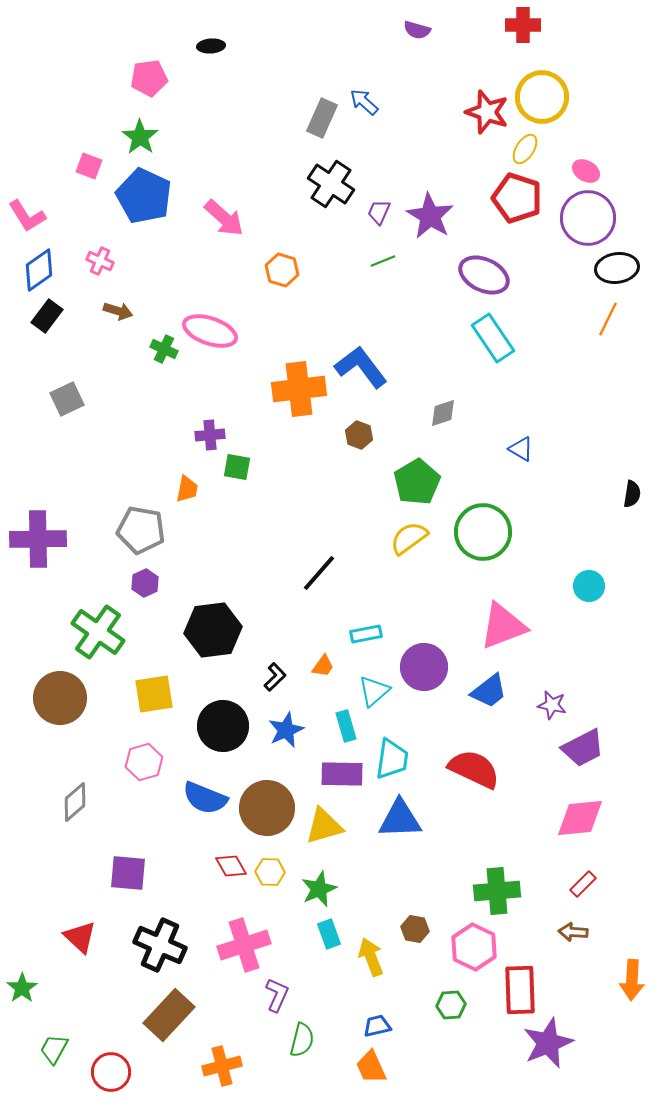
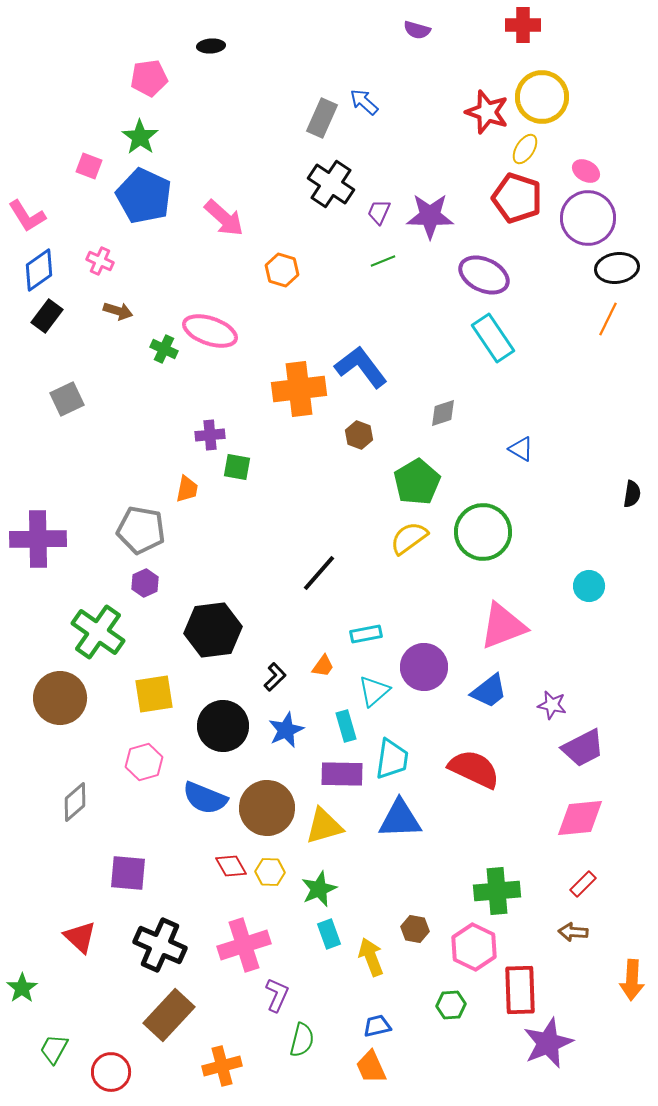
purple star at (430, 216): rotated 30 degrees counterclockwise
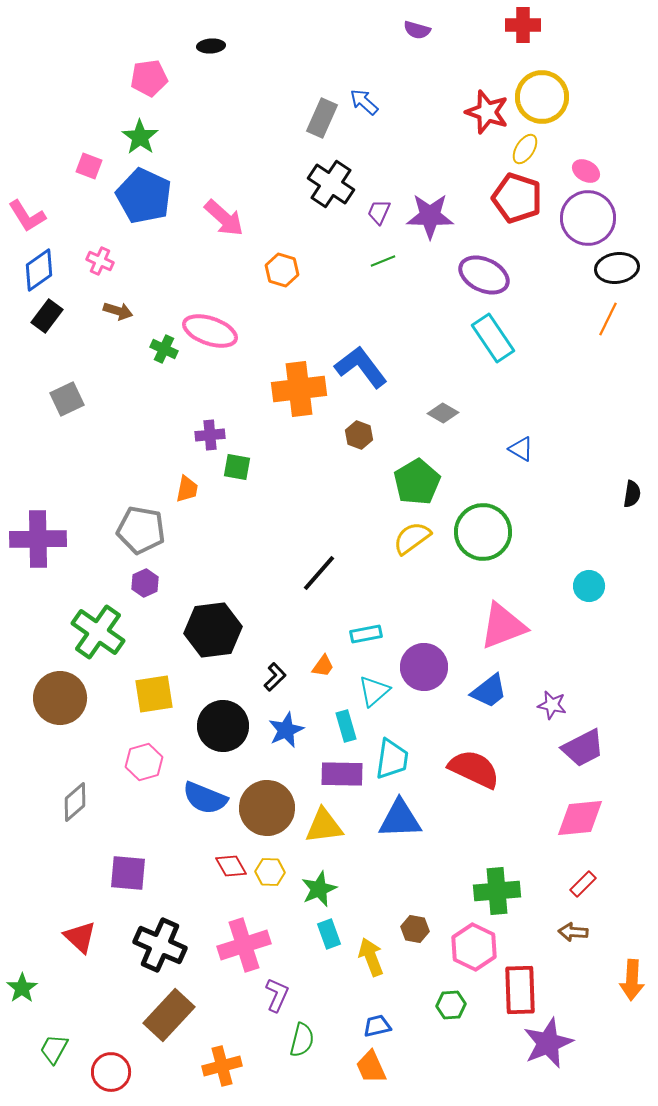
gray diamond at (443, 413): rotated 48 degrees clockwise
yellow semicircle at (409, 538): moved 3 px right
yellow triangle at (324, 826): rotated 9 degrees clockwise
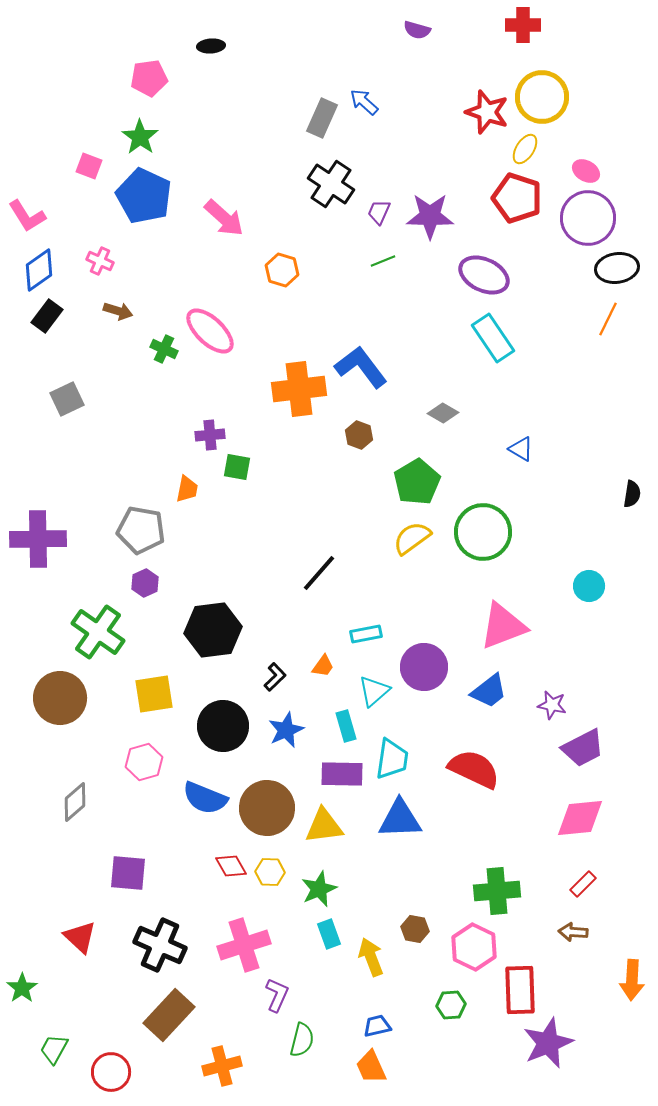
pink ellipse at (210, 331): rotated 24 degrees clockwise
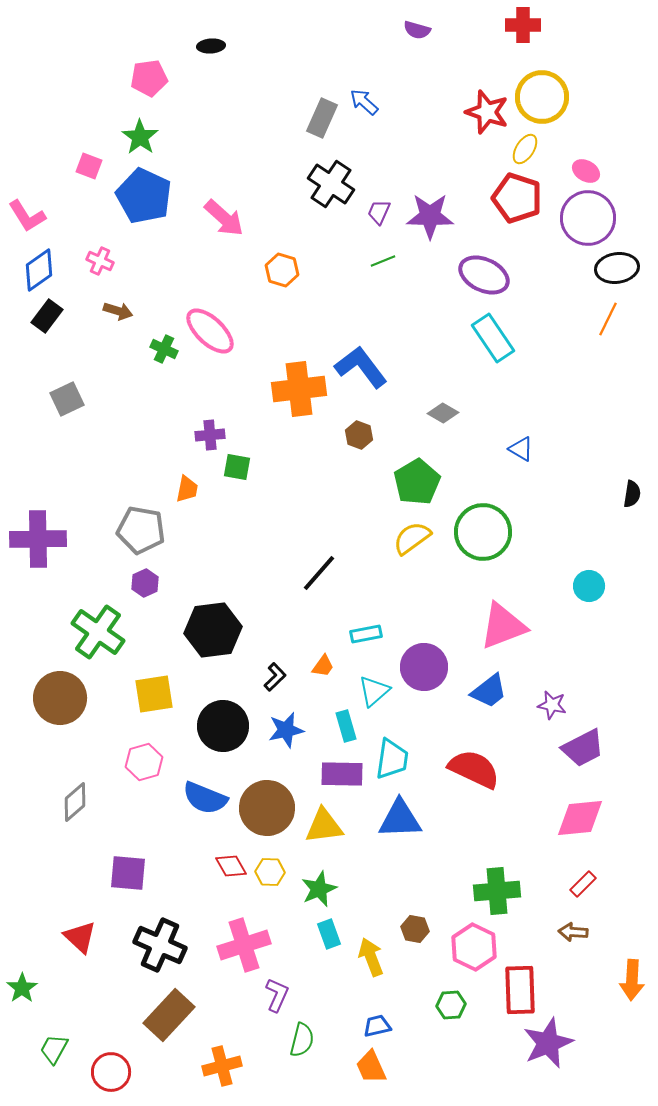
blue star at (286, 730): rotated 12 degrees clockwise
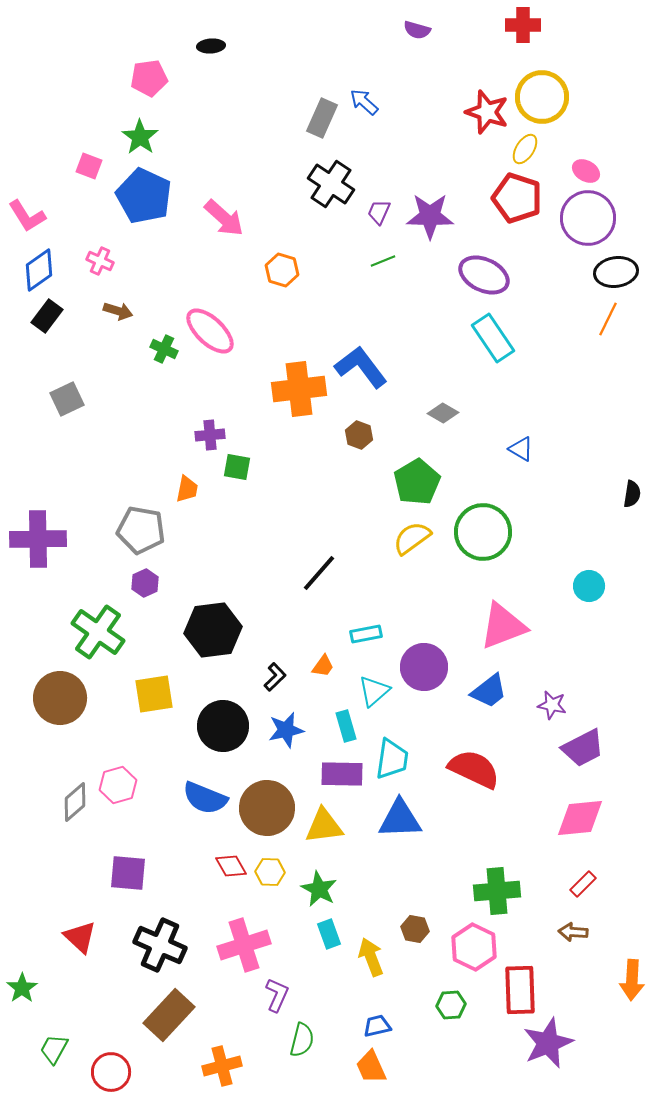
black ellipse at (617, 268): moved 1 px left, 4 px down
pink hexagon at (144, 762): moved 26 px left, 23 px down
green star at (319, 889): rotated 21 degrees counterclockwise
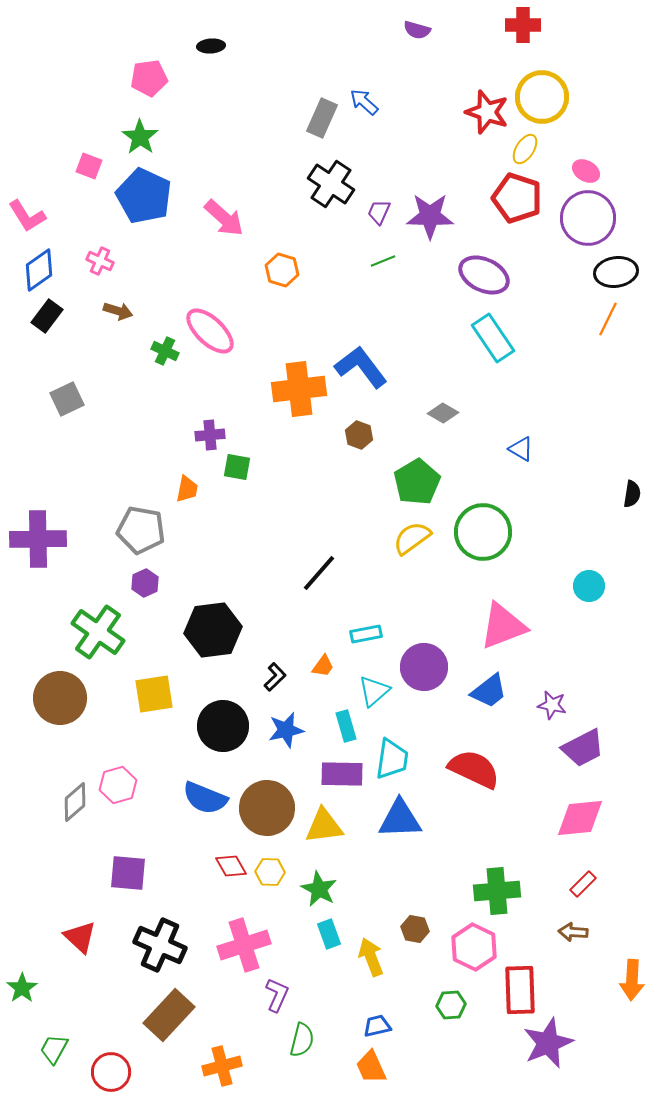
green cross at (164, 349): moved 1 px right, 2 px down
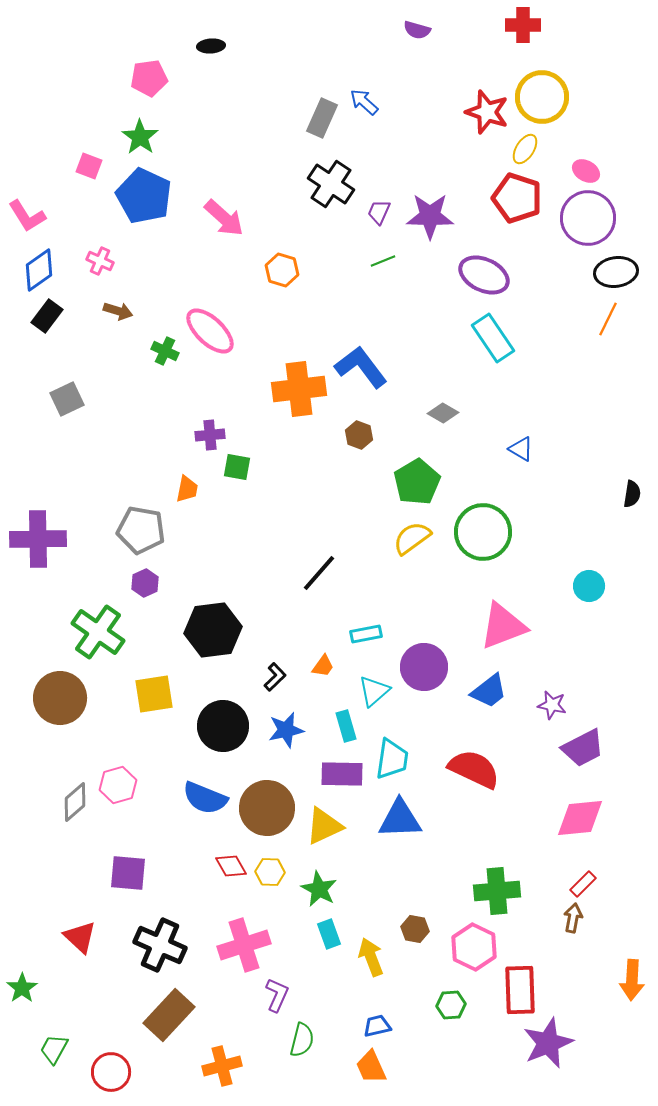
yellow triangle at (324, 826): rotated 18 degrees counterclockwise
brown arrow at (573, 932): moved 14 px up; rotated 96 degrees clockwise
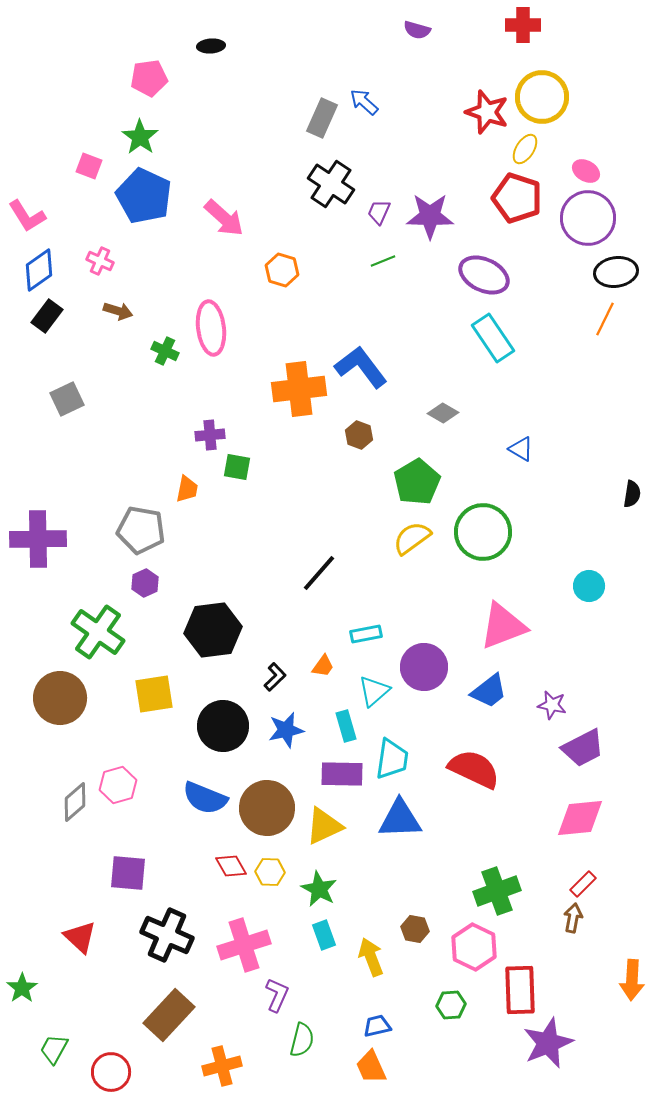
orange line at (608, 319): moved 3 px left
pink ellipse at (210, 331): moved 1 px right, 3 px up; rotated 40 degrees clockwise
green cross at (497, 891): rotated 15 degrees counterclockwise
cyan rectangle at (329, 934): moved 5 px left, 1 px down
black cross at (160, 945): moved 7 px right, 10 px up
